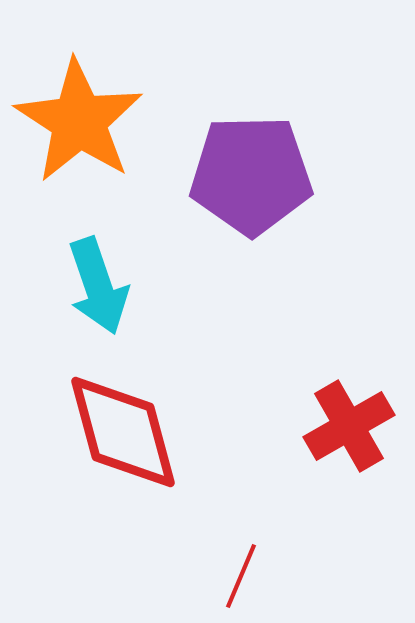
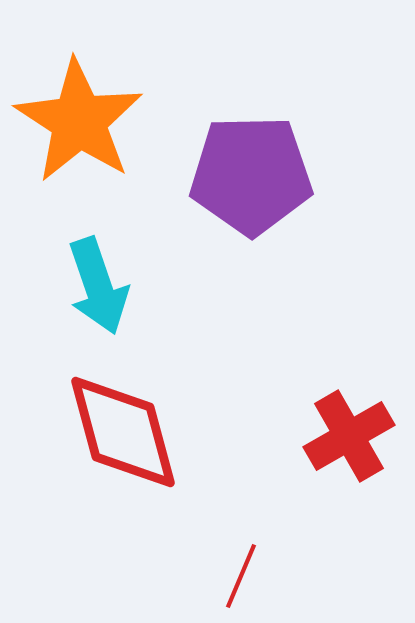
red cross: moved 10 px down
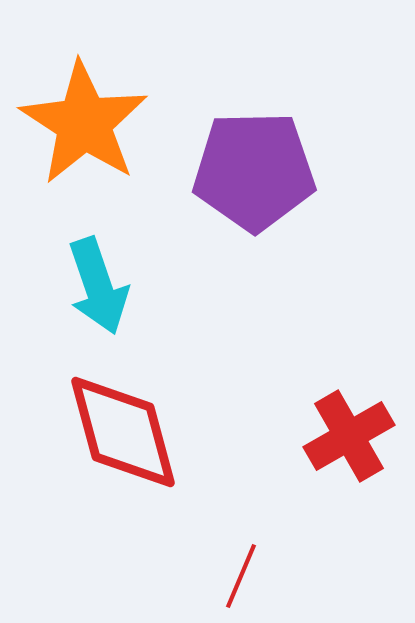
orange star: moved 5 px right, 2 px down
purple pentagon: moved 3 px right, 4 px up
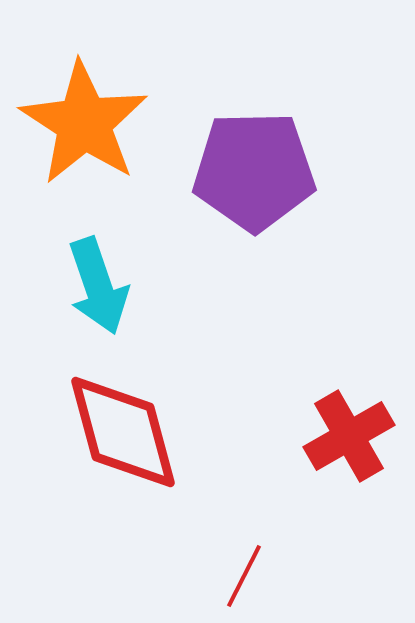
red line: moved 3 px right; rotated 4 degrees clockwise
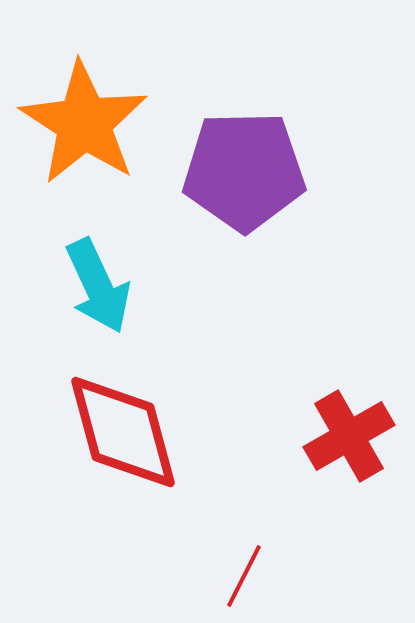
purple pentagon: moved 10 px left
cyan arrow: rotated 6 degrees counterclockwise
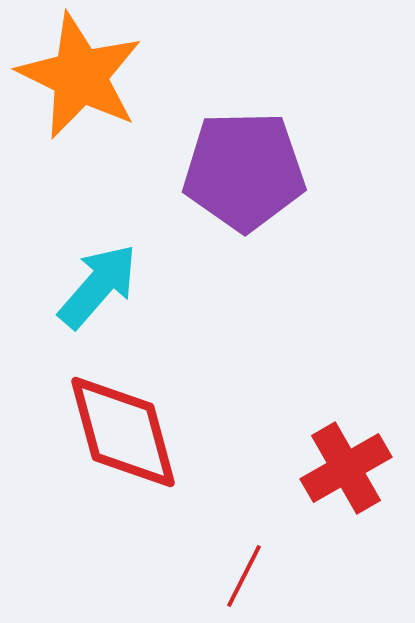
orange star: moved 4 px left, 47 px up; rotated 7 degrees counterclockwise
cyan arrow: rotated 114 degrees counterclockwise
red cross: moved 3 px left, 32 px down
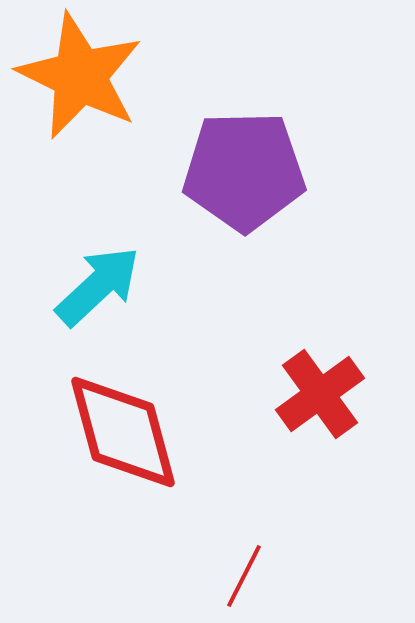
cyan arrow: rotated 6 degrees clockwise
red cross: moved 26 px left, 74 px up; rotated 6 degrees counterclockwise
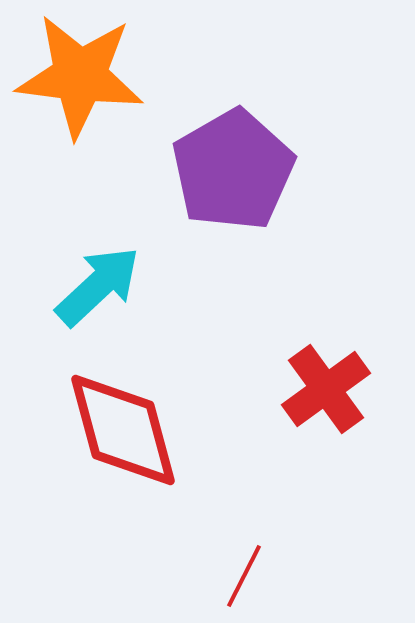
orange star: rotated 19 degrees counterclockwise
purple pentagon: moved 11 px left, 1 px up; rotated 29 degrees counterclockwise
red cross: moved 6 px right, 5 px up
red diamond: moved 2 px up
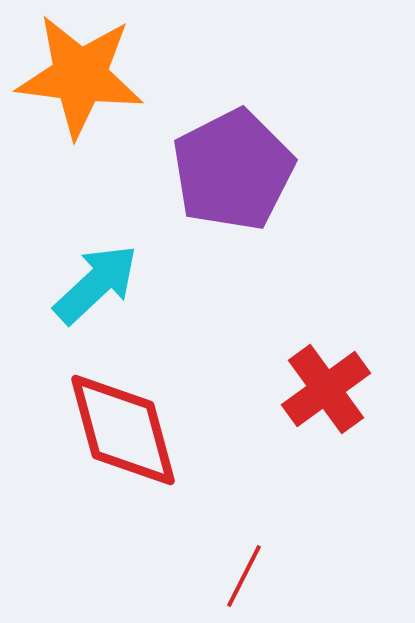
purple pentagon: rotated 3 degrees clockwise
cyan arrow: moved 2 px left, 2 px up
